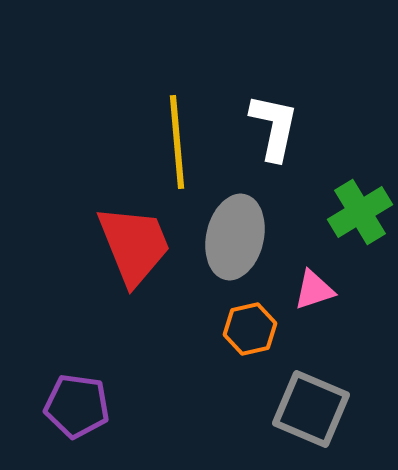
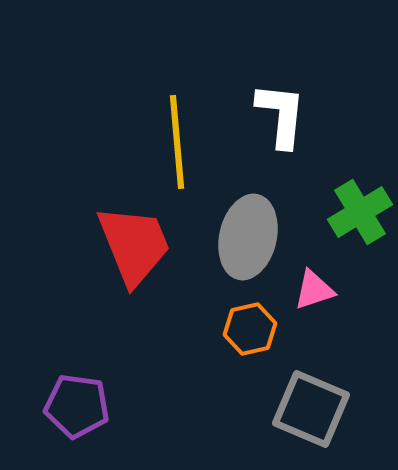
white L-shape: moved 7 px right, 12 px up; rotated 6 degrees counterclockwise
gray ellipse: moved 13 px right
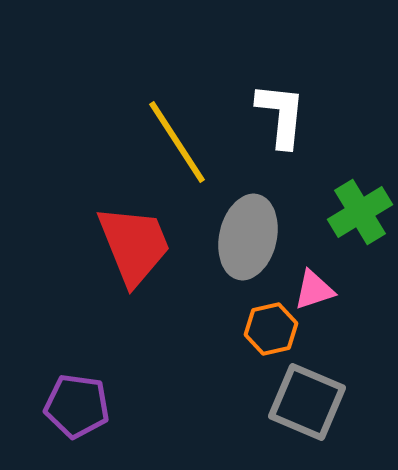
yellow line: rotated 28 degrees counterclockwise
orange hexagon: moved 21 px right
gray square: moved 4 px left, 7 px up
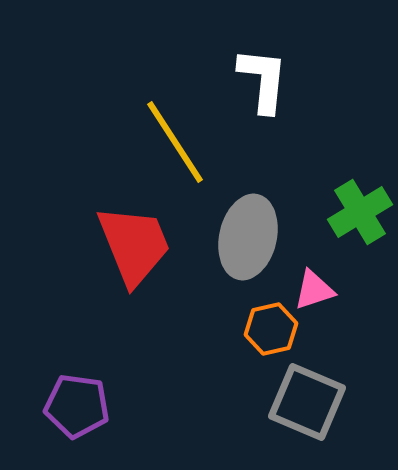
white L-shape: moved 18 px left, 35 px up
yellow line: moved 2 px left
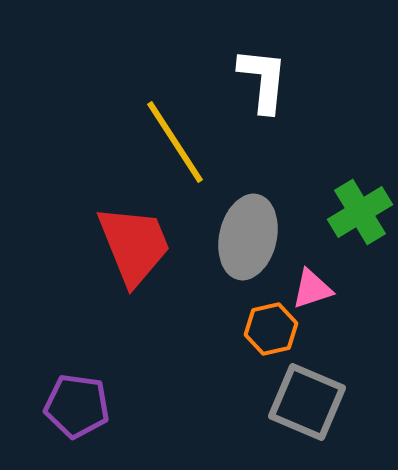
pink triangle: moved 2 px left, 1 px up
